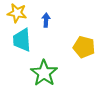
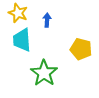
yellow star: moved 1 px right; rotated 12 degrees clockwise
blue arrow: moved 1 px right
yellow pentagon: moved 3 px left, 2 px down
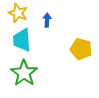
green star: moved 20 px left
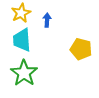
yellow star: moved 3 px right; rotated 24 degrees clockwise
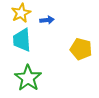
blue arrow: rotated 80 degrees clockwise
green star: moved 4 px right, 5 px down
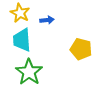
yellow star: moved 1 px left; rotated 18 degrees counterclockwise
green star: moved 1 px right, 6 px up
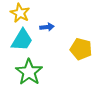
blue arrow: moved 7 px down
cyan trapezoid: rotated 145 degrees counterclockwise
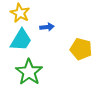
cyan trapezoid: moved 1 px left
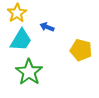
yellow star: moved 3 px left; rotated 12 degrees clockwise
blue arrow: rotated 152 degrees counterclockwise
yellow pentagon: moved 1 px down
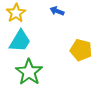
yellow star: moved 1 px left
blue arrow: moved 10 px right, 16 px up
cyan trapezoid: moved 1 px left, 1 px down
